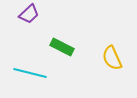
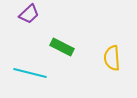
yellow semicircle: rotated 20 degrees clockwise
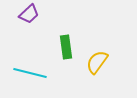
green rectangle: moved 4 px right; rotated 55 degrees clockwise
yellow semicircle: moved 15 px left, 4 px down; rotated 40 degrees clockwise
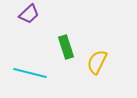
green rectangle: rotated 10 degrees counterclockwise
yellow semicircle: rotated 10 degrees counterclockwise
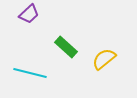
green rectangle: rotated 30 degrees counterclockwise
yellow semicircle: moved 7 px right, 3 px up; rotated 25 degrees clockwise
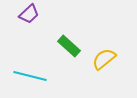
green rectangle: moved 3 px right, 1 px up
cyan line: moved 3 px down
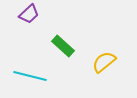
green rectangle: moved 6 px left
yellow semicircle: moved 3 px down
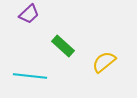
cyan line: rotated 8 degrees counterclockwise
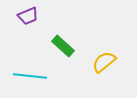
purple trapezoid: moved 1 px left, 2 px down; rotated 20 degrees clockwise
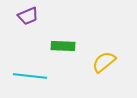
green rectangle: rotated 40 degrees counterclockwise
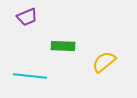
purple trapezoid: moved 1 px left, 1 px down
